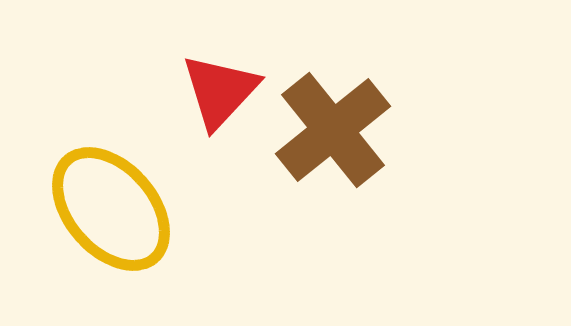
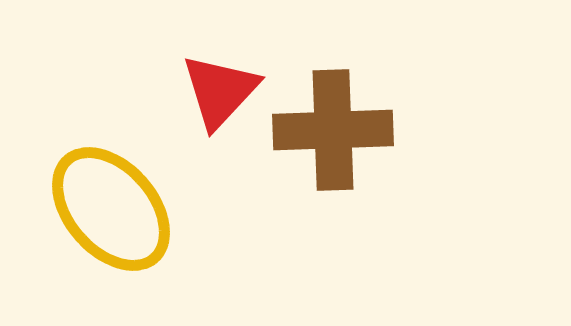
brown cross: rotated 37 degrees clockwise
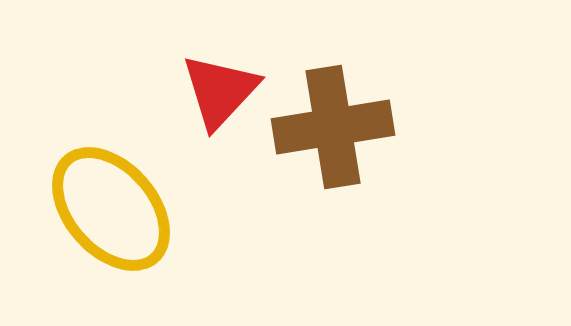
brown cross: moved 3 px up; rotated 7 degrees counterclockwise
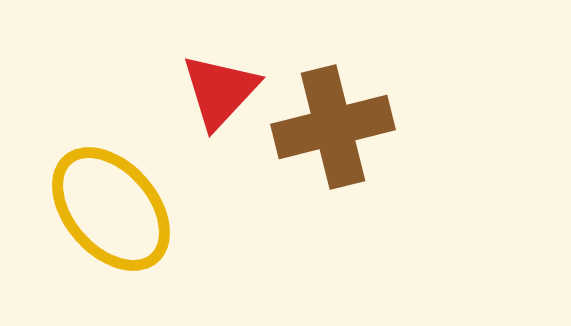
brown cross: rotated 5 degrees counterclockwise
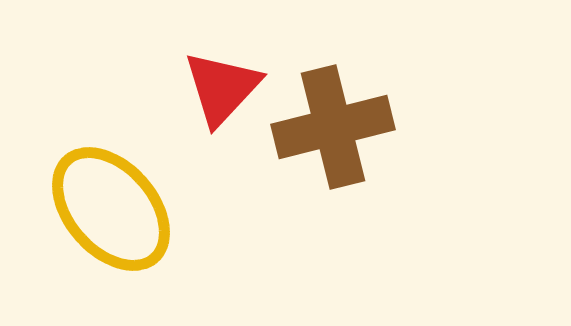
red triangle: moved 2 px right, 3 px up
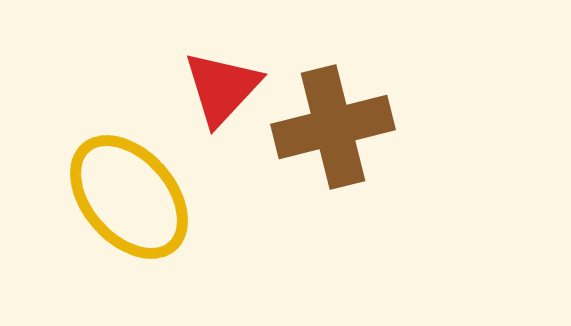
yellow ellipse: moved 18 px right, 12 px up
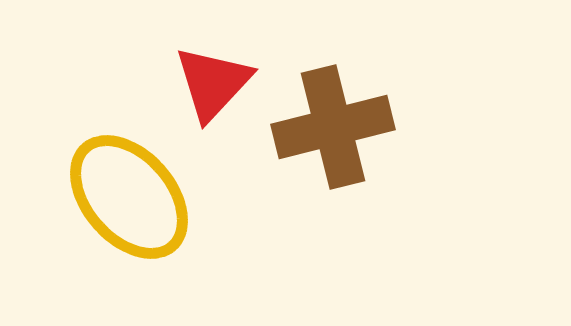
red triangle: moved 9 px left, 5 px up
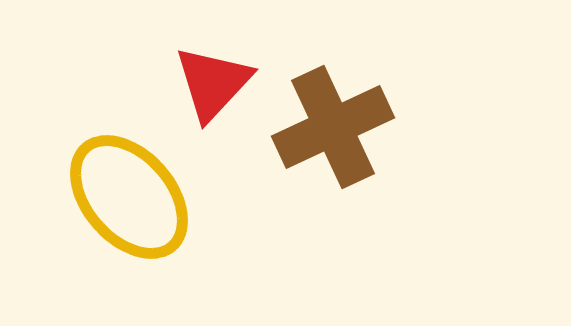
brown cross: rotated 11 degrees counterclockwise
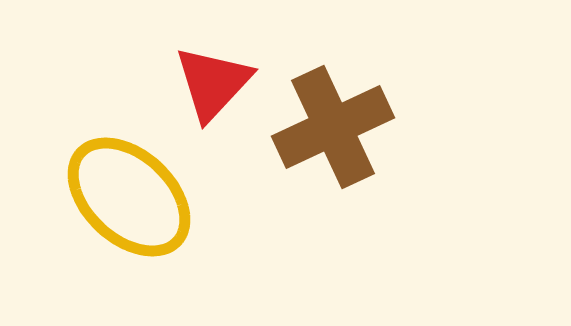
yellow ellipse: rotated 6 degrees counterclockwise
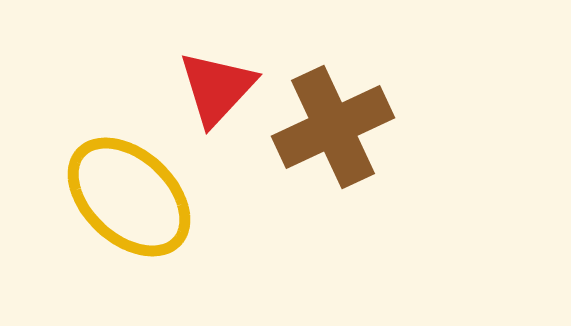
red triangle: moved 4 px right, 5 px down
